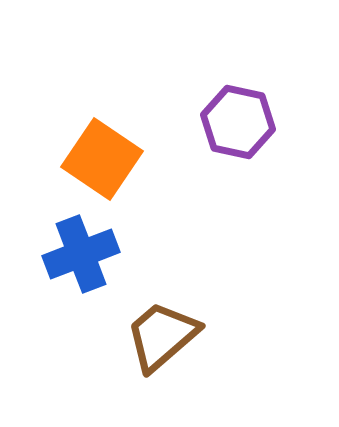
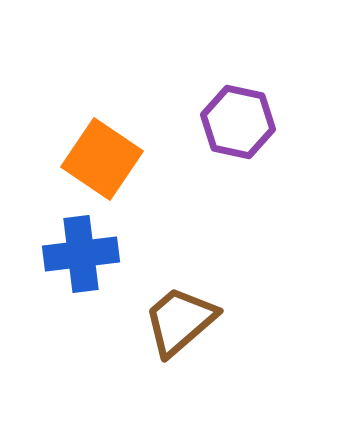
blue cross: rotated 14 degrees clockwise
brown trapezoid: moved 18 px right, 15 px up
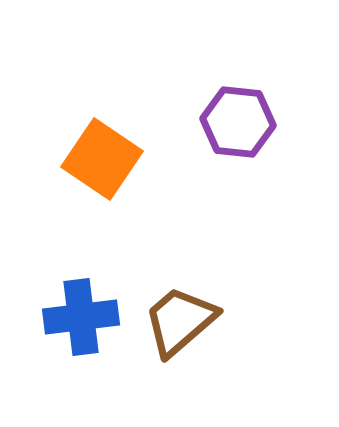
purple hexagon: rotated 6 degrees counterclockwise
blue cross: moved 63 px down
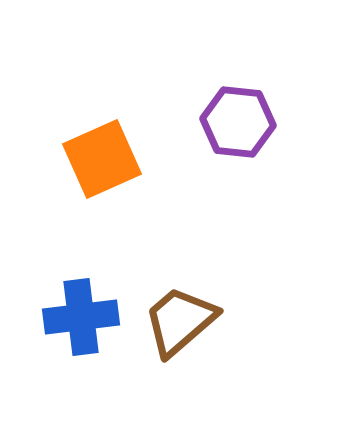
orange square: rotated 32 degrees clockwise
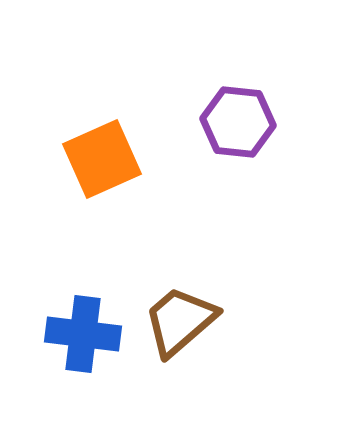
blue cross: moved 2 px right, 17 px down; rotated 14 degrees clockwise
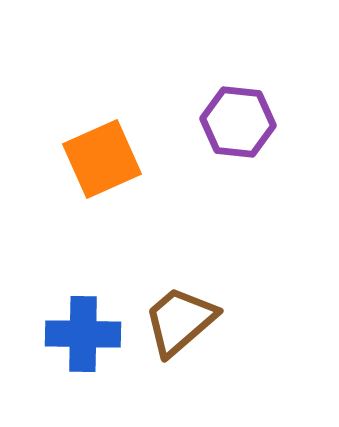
blue cross: rotated 6 degrees counterclockwise
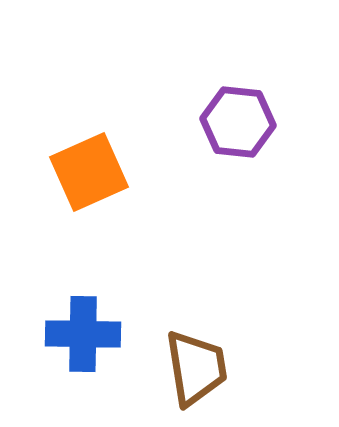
orange square: moved 13 px left, 13 px down
brown trapezoid: moved 16 px right, 47 px down; rotated 122 degrees clockwise
